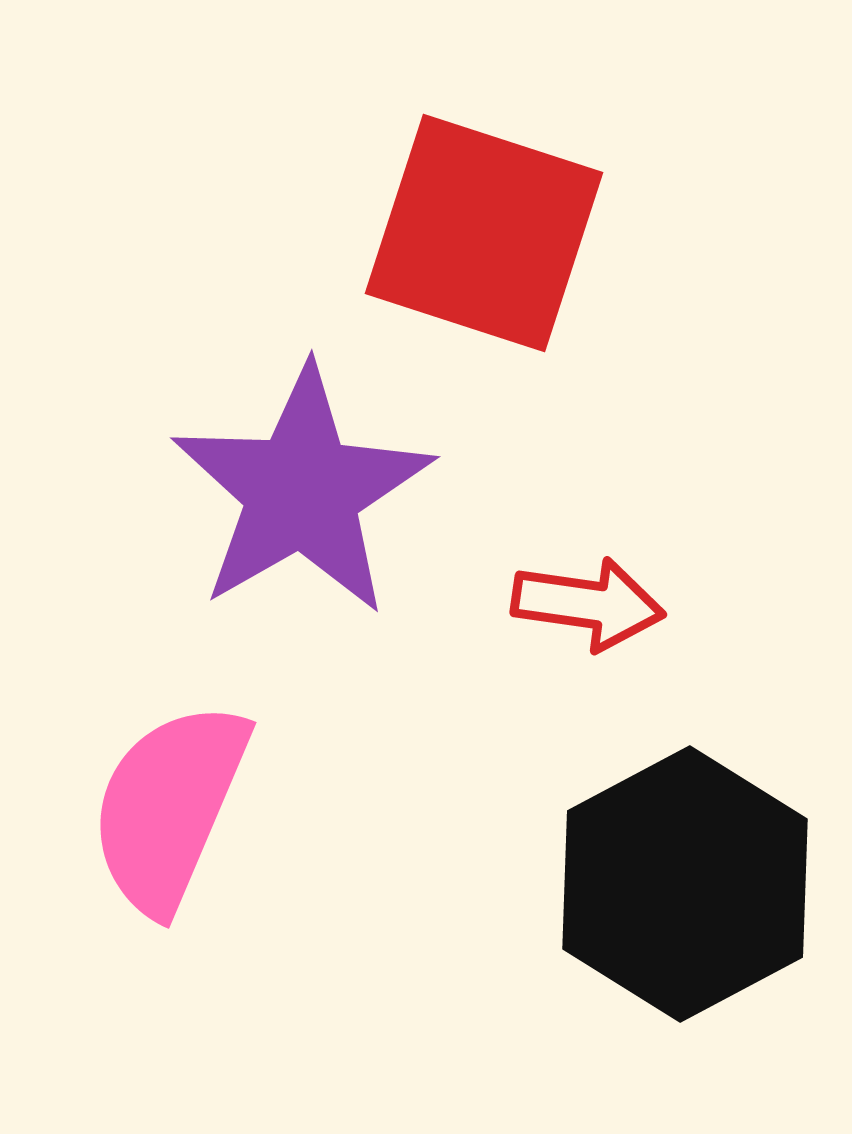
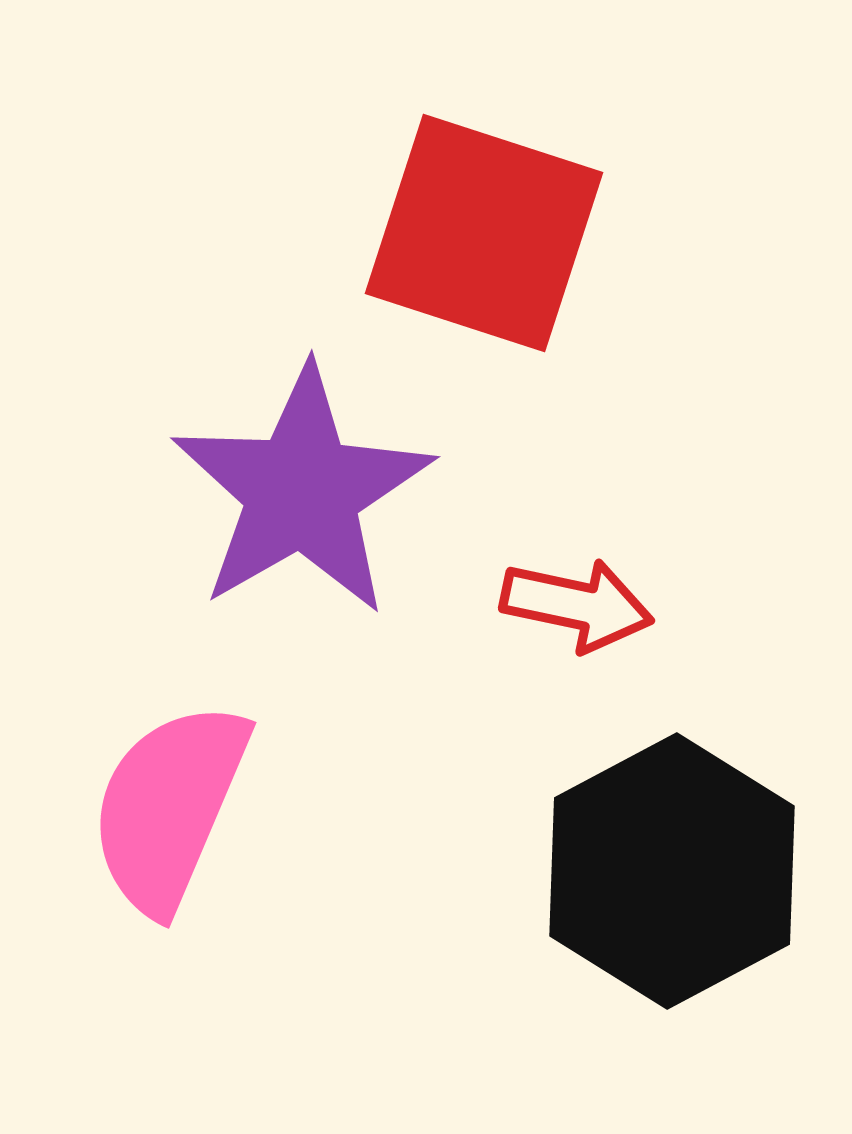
red arrow: moved 11 px left, 1 px down; rotated 4 degrees clockwise
black hexagon: moved 13 px left, 13 px up
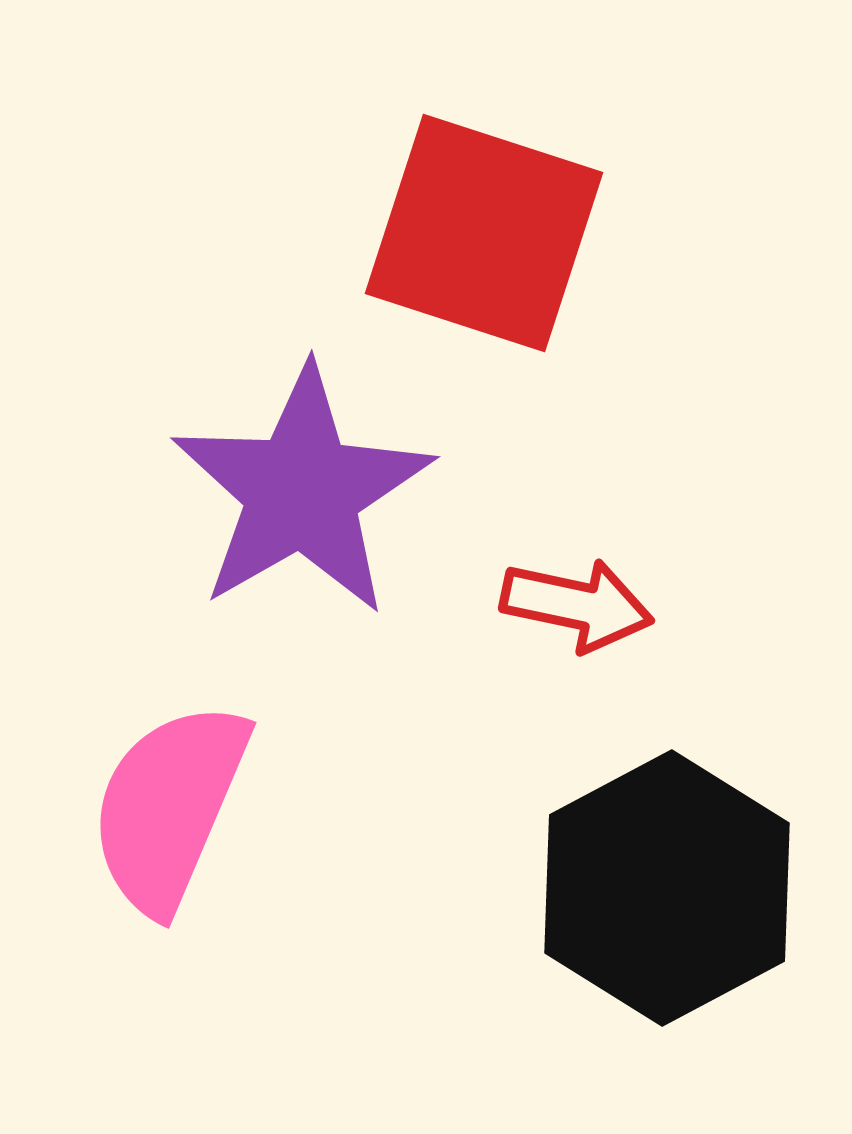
black hexagon: moved 5 px left, 17 px down
